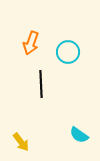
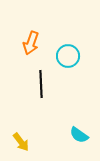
cyan circle: moved 4 px down
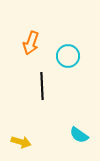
black line: moved 1 px right, 2 px down
yellow arrow: rotated 36 degrees counterclockwise
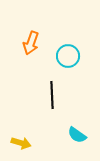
black line: moved 10 px right, 9 px down
cyan semicircle: moved 2 px left
yellow arrow: moved 1 px down
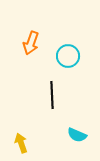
cyan semicircle: rotated 12 degrees counterclockwise
yellow arrow: rotated 126 degrees counterclockwise
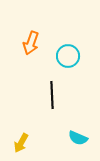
cyan semicircle: moved 1 px right, 3 px down
yellow arrow: rotated 132 degrees counterclockwise
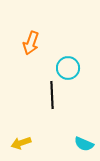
cyan circle: moved 12 px down
cyan semicircle: moved 6 px right, 6 px down
yellow arrow: rotated 42 degrees clockwise
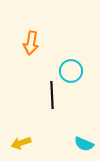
orange arrow: rotated 10 degrees counterclockwise
cyan circle: moved 3 px right, 3 px down
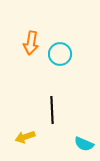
cyan circle: moved 11 px left, 17 px up
black line: moved 15 px down
yellow arrow: moved 4 px right, 6 px up
